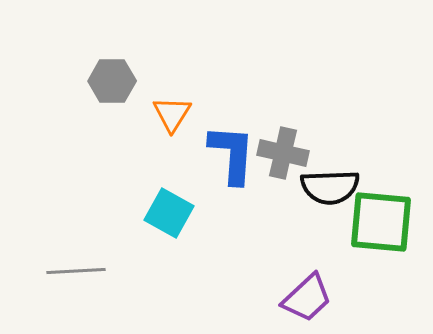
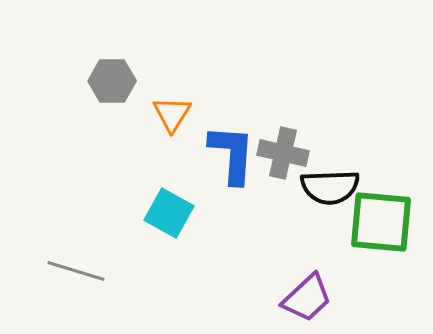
gray line: rotated 20 degrees clockwise
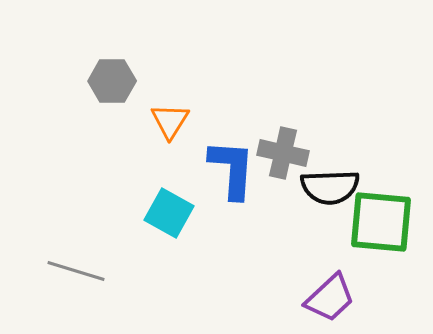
orange triangle: moved 2 px left, 7 px down
blue L-shape: moved 15 px down
purple trapezoid: moved 23 px right
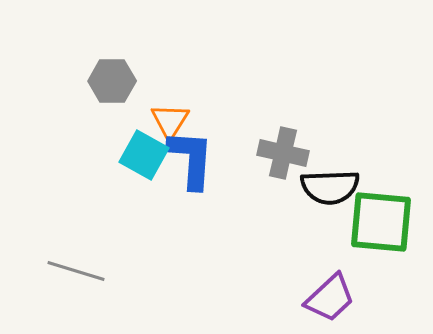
blue L-shape: moved 41 px left, 10 px up
cyan square: moved 25 px left, 58 px up
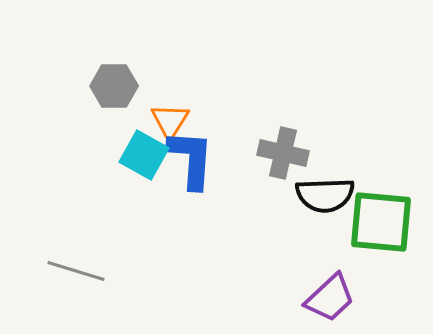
gray hexagon: moved 2 px right, 5 px down
black semicircle: moved 5 px left, 8 px down
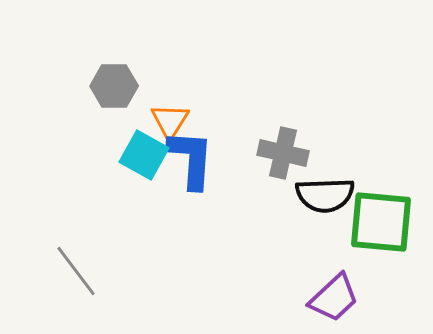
gray line: rotated 36 degrees clockwise
purple trapezoid: moved 4 px right
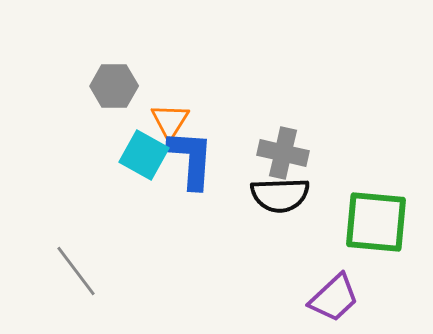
black semicircle: moved 45 px left
green square: moved 5 px left
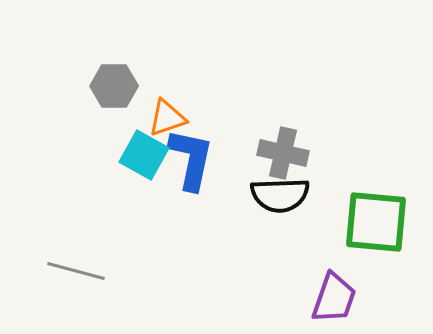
orange triangle: moved 3 px left, 3 px up; rotated 39 degrees clockwise
blue L-shape: rotated 8 degrees clockwise
gray line: rotated 38 degrees counterclockwise
purple trapezoid: rotated 28 degrees counterclockwise
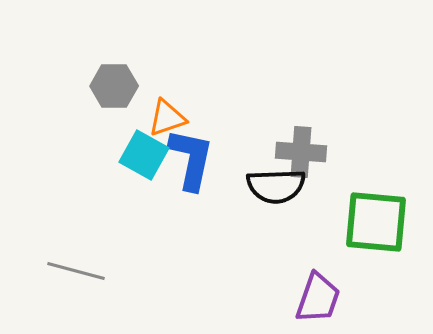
gray cross: moved 18 px right, 1 px up; rotated 9 degrees counterclockwise
black semicircle: moved 4 px left, 9 px up
purple trapezoid: moved 16 px left
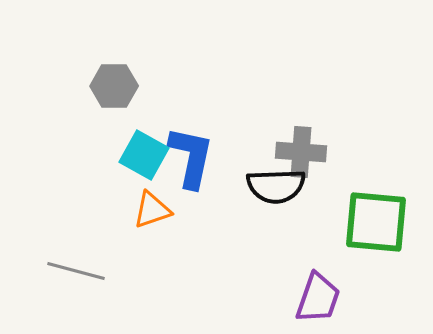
orange triangle: moved 15 px left, 92 px down
blue L-shape: moved 2 px up
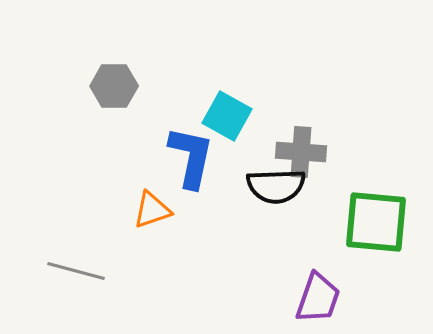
cyan square: moved 83 px right, 39 px up
